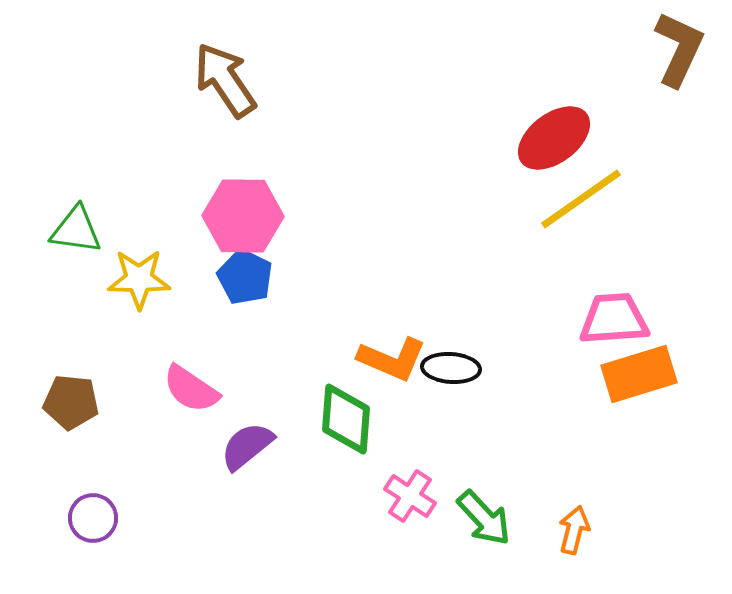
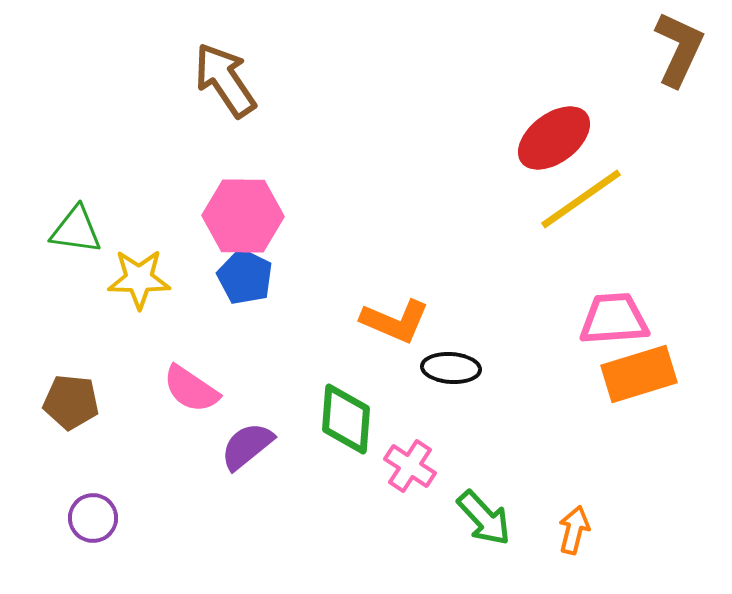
orange L-shape: moved 3 px right, 38 px up
pink cross: moved 30 px up
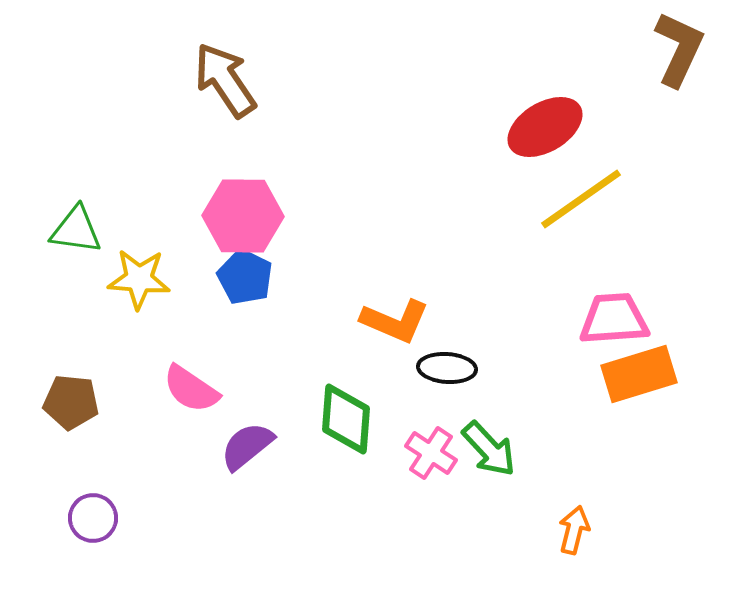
red ellipse: moved 9 px left, 11 px up; rotated 6 degrees clockwise
yellow star: rotated 4 degrees clockwise
black ellipse: moved 4 px left
pink cross: moved 21 px right, 13 px up
green arrow: moved 5 px right, 69 px up
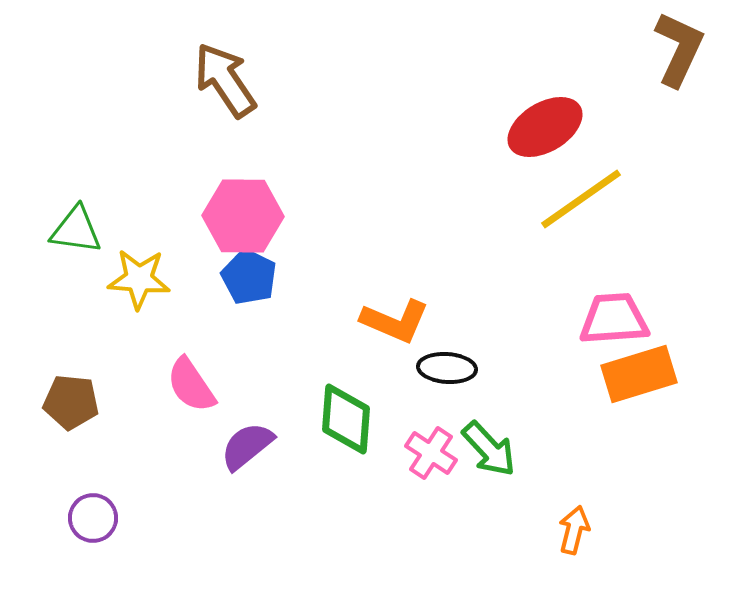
blue pentagon: moved 4 px right
pink semicircle: moved 4 px up; rotated 22 degrees clockwise
